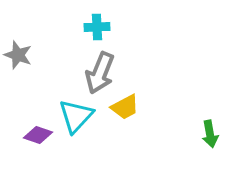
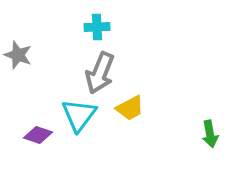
yellow trapezoid: moved 5 px right, 1 px down
cyan triangle: moved 3 px right, 1 px up; rotated 6 degrees counterclockwise
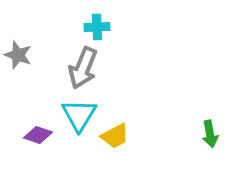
gray arrow: moved 17 px left, 5 px up
yellow trapezoid: moved 15 px left, 28 px down
cyan triangle: rotated 6 degrees counterclockwise
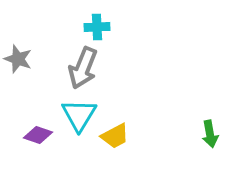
gray star: moved 4 px down
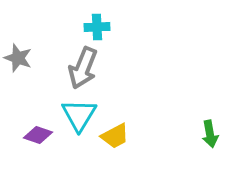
gray star: moved 1 px up
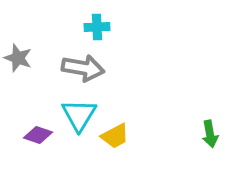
gray arrow: rotated 102 degrees counterclockwise
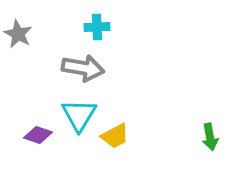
gray star: moved 24 px up; rotated 8 degrees clockwise
green arrow: moved 3 px down
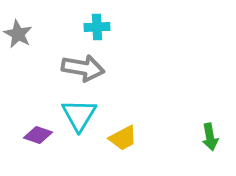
yellow trapezoid: moved 8 px right, 2 px down
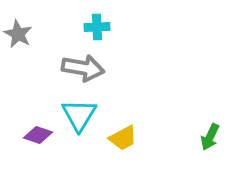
green arrow: rotated 36 degrees clockwise
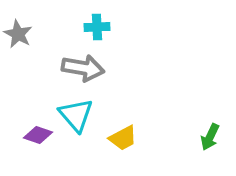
cyan triangle: moved 3 px left; rotated 12 degrees counterclockwise
